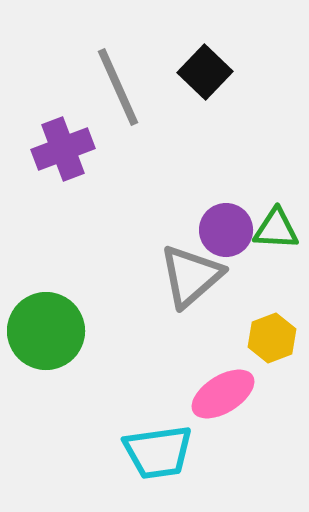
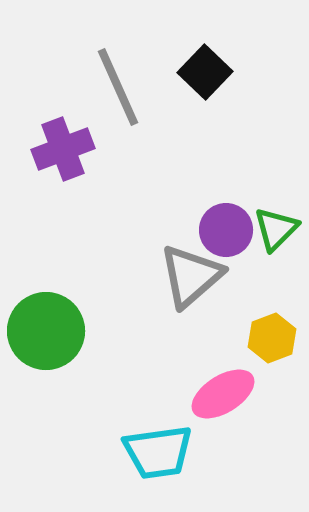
green triangle: rotated 48 degrees counterclockwise
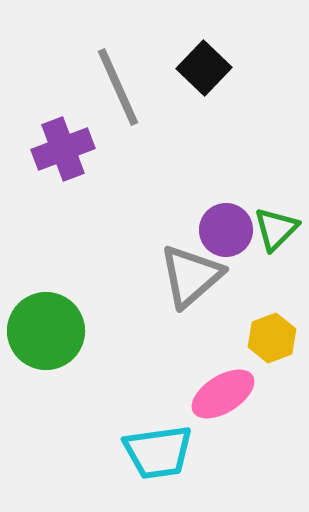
black square: moved 1 px left, 4 px up
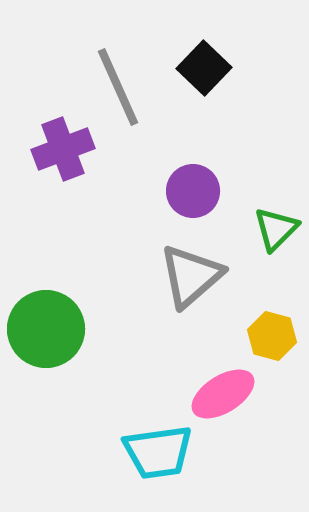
purple circle: moved 33 px left, 39 px up
green circle: moved 2 px up
yellow hexagon: moved 2 px up; rotated 24 degrees counterclockwise
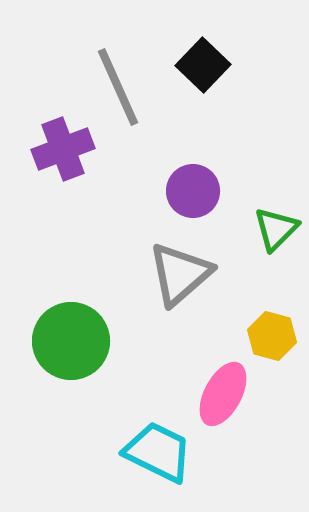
black square: moved 1 px left, 3 px up
gray triangle: moved 11 px left, 2 px up
green circle: moved 25 px right, 12 px down
pink ellipse: rotated 30 degrees counterclockwise
cyan trapezoid: rotated 146 degrees counterclockwise
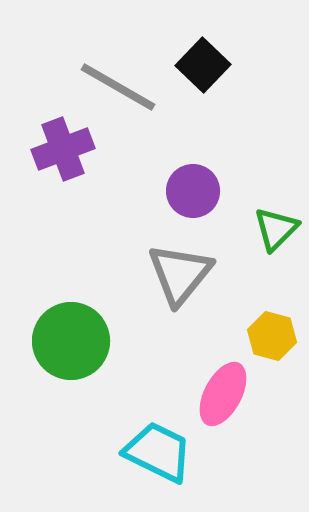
gray line: rotated 36 degrees counterclockwise
gray triangle: rotated 10 degrees counterclockwise
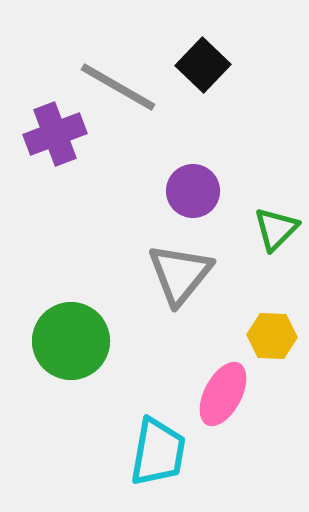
purple cross: moved 8 px left, 15 px up
yellow hexagon: rotated 12 degrees counterclockwise
cyan trapezoid: rotated 74 degrees clockwise
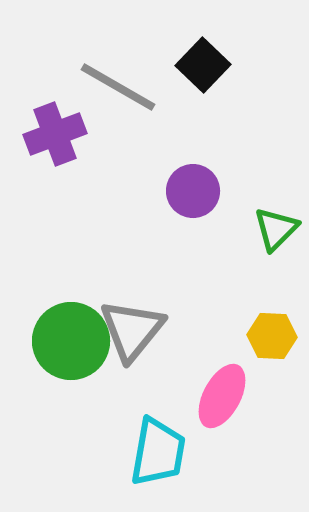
gray triangle: moved 48 px left, 56 px down
pink ellipse: moved 1 px left, 2 px down
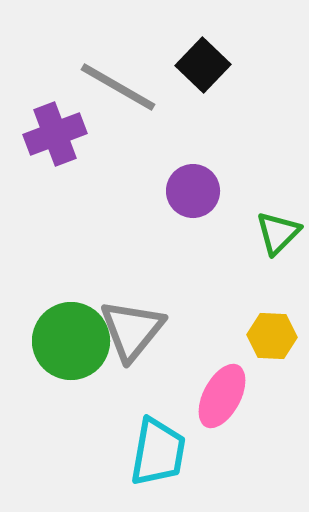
green triangle: moved 2 px right, 4 px down
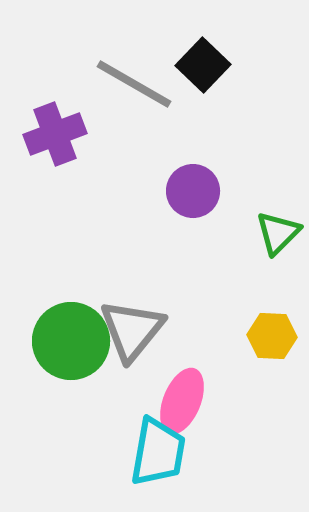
gray line: moved 16 px right, 3 px up
pink ellipse: moved 40 px left, 5 px down; rotated 6 degrees counterclockwise
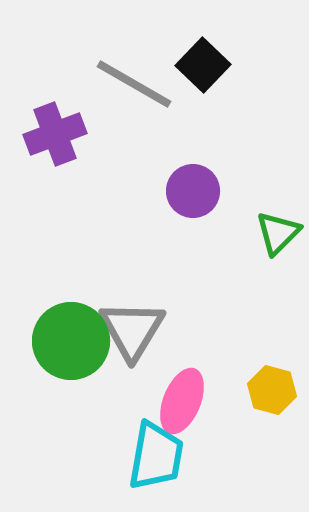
gray triangle: rotated 8 degrees counterclockwise
yellow hexagon: moved 54 px down; rotated 12 degrees clockwise
cyan trapezoid: moved 2 px left, 4 px down
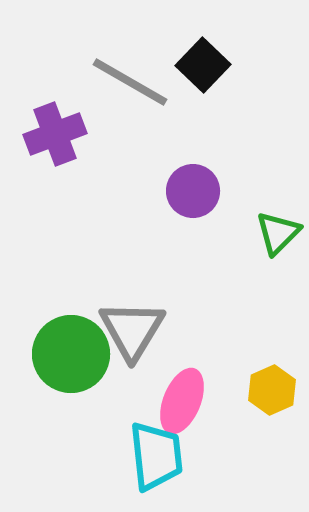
gray line: moved 4 px left, 2 px up
green circle: moved 13 px down
yellow hexagon: rotated 21 degrees clockwise
cyan trapezoid: rotated 16 degrees counterclockwise
